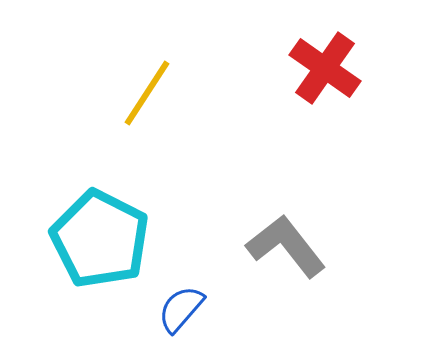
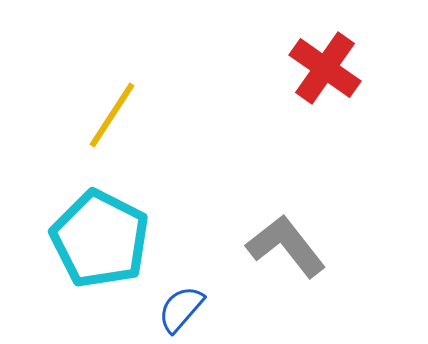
yellow line: moved 35 px left, 22 px down
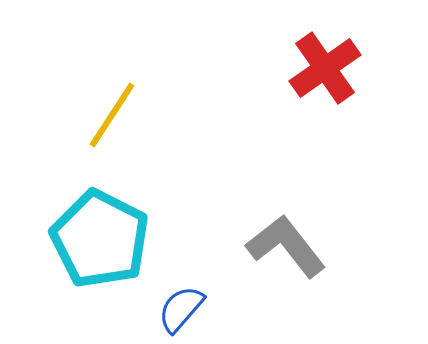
red cross: rotated 20 degrees clockwise
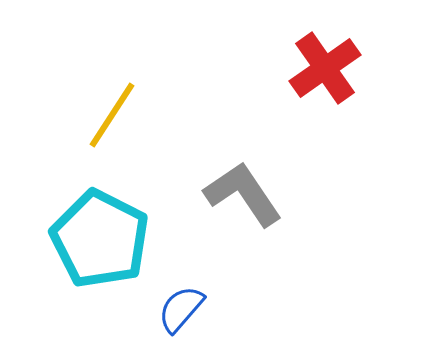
gray L-shape: moved 43 px left, 52 px up; rotated 4 degrees clockwise
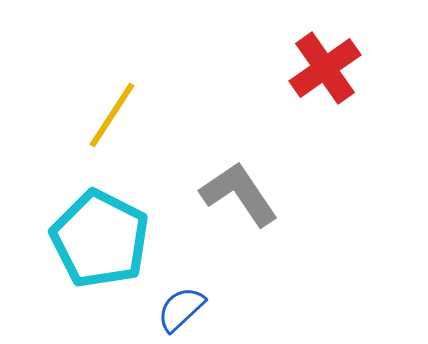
gray L-shape: moved 4 px left
blue semicircle: rotated 6 degrees clockwise
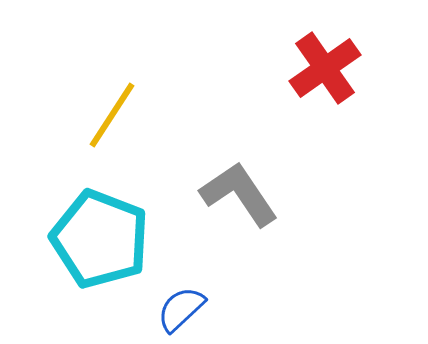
cyan pentagon: rotated 6 degrees counterclockwise
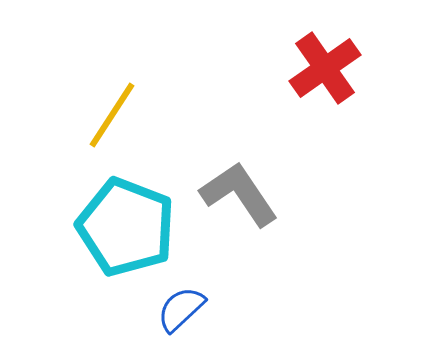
cyan pentagon: moved 26 px right, 12 px up
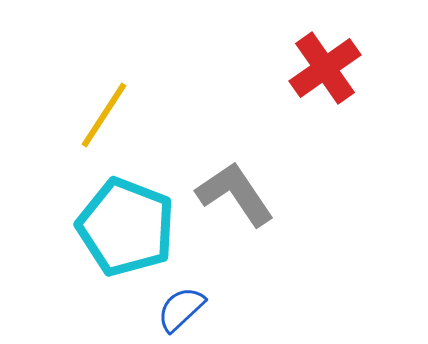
yellow line: moved 8 px left
gray L-shape: moved 4 px left
